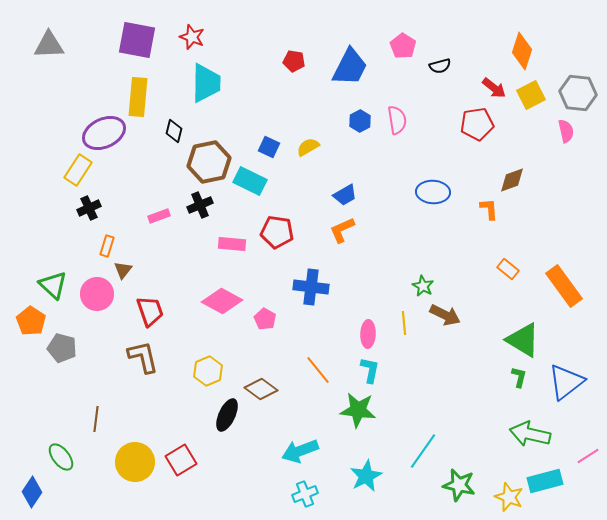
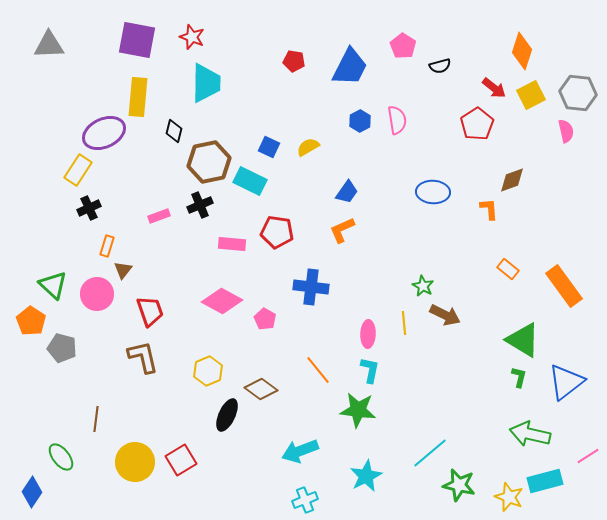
red pentagon at (477, 124): rotated 24 degrees counterclockwise
blue trapezoid at (345, 195): moved 2 px right, 3 px up; rotated 25 degrees counterclockwise
cyan line at (423, 451): moved 7 px right, 2 px down; rotated 15 degrees clockwise
cyan cross at (305, 494): moved 6 px down
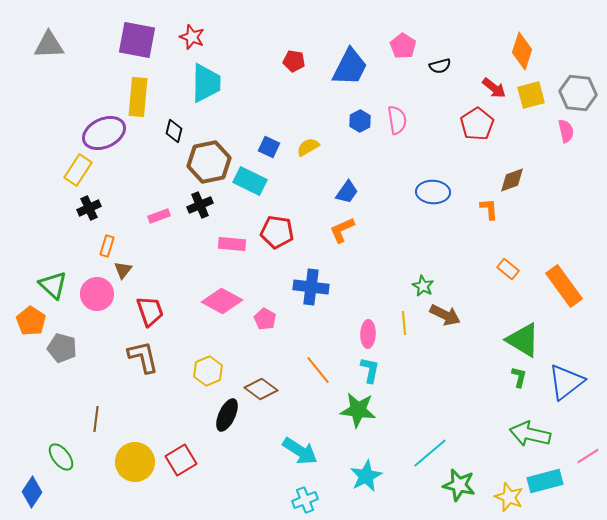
yellow square at (531, 95): rotated 12 degrees clockwise
cyan arrow at (300, 451): rotated 126 degrees counterclockwise
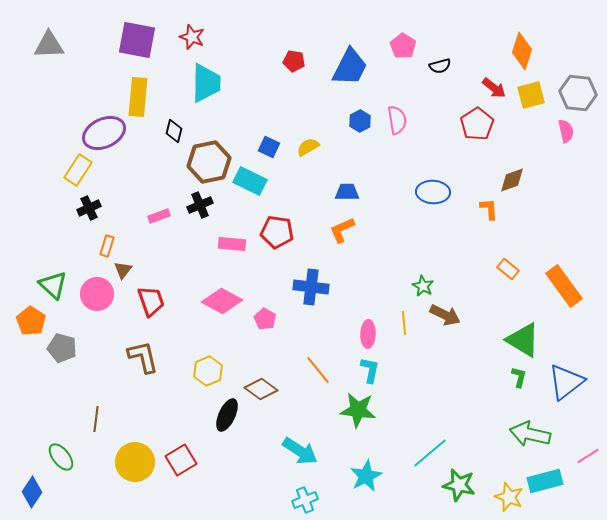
blue trapezoid at (347, 192): rotated 125 degrees counterclockwise
red trapezoid at (150, 311): moved 1 px right, 10 px up
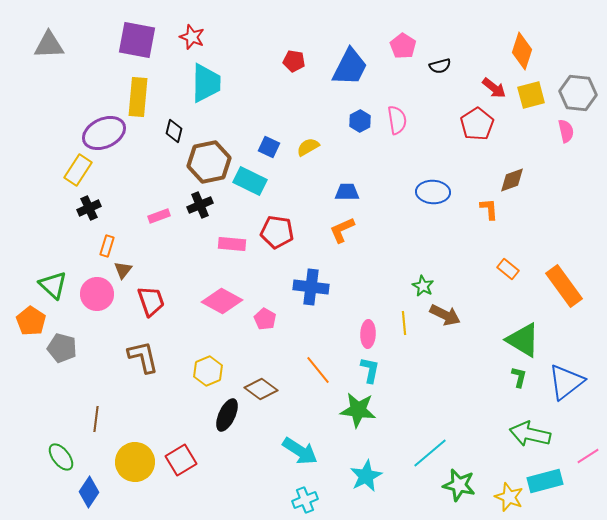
blue diamond at (32, 492): moved 57 px right
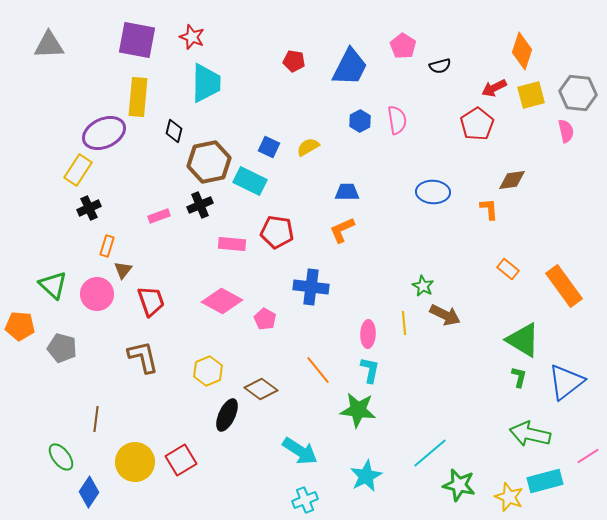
red arrow at (494, 88): rotated 115 degrees clockwise
brown diamond at (512, 180): rotated 12 degrees clockwise
orange pentagon at (31, 321): moved 11 px left, 5 px down; rotated 28 degrees counterclockwise
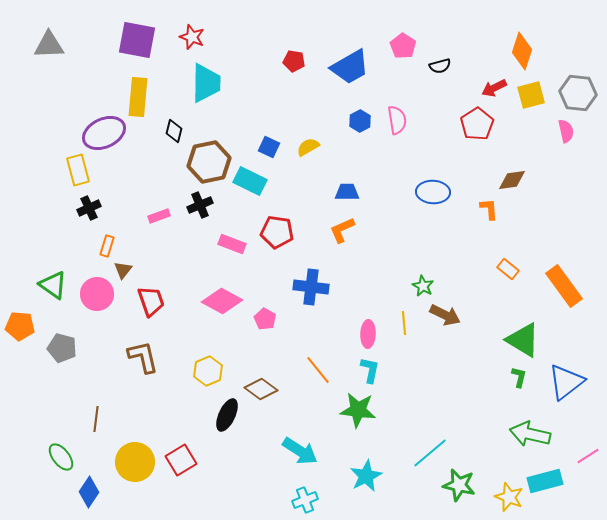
blue trapezoid at (350, 67): rotated 33 degrees clockwise
yellow rectangle at (78, 170): rotated 48 degrees counterclockwise
pink rectangle at (232, 244): rotated 16 degrees clockwise
green triangle at (53, 285): rotated 8 degrees counterclockwise
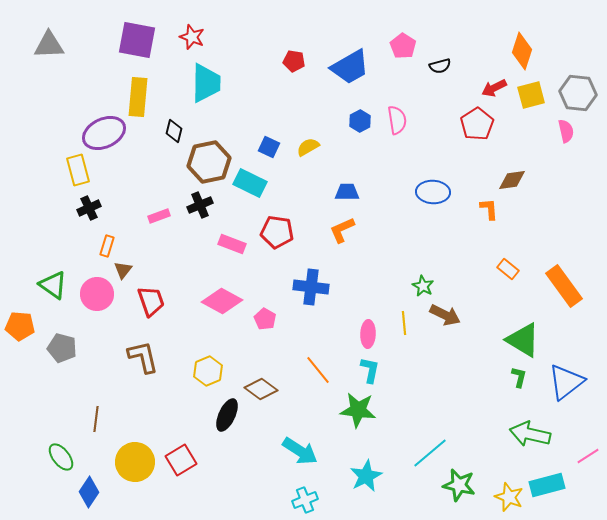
cyan rectangle at (250, 181): moved 2 px down
cyan rectangle at (545, 481): moved 2 px right, 4 px down
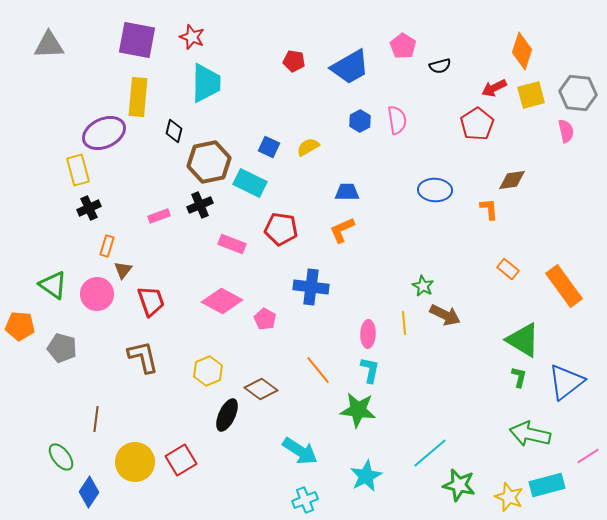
blue ellipse at (433, 192): moved 2 px right, 2 px up
red pentagon at (277, 232): moved 4 px right, 3 px up
